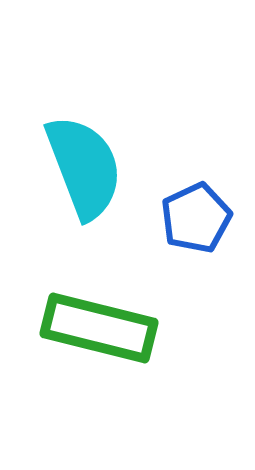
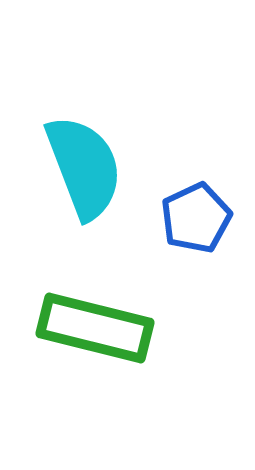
green rectangle: moved 4 px left
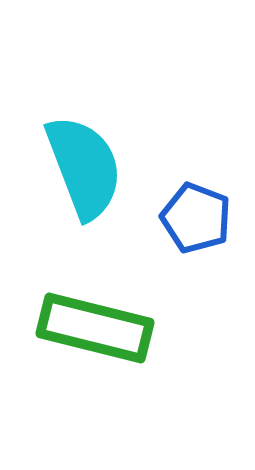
blue pentagon: rotated 26 degrees counterclockwise
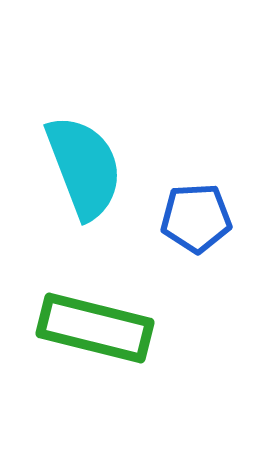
blue pentagon: rotated 24 degrees counterclockwise
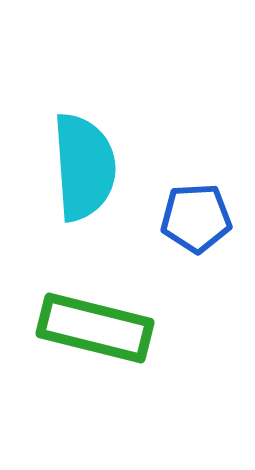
cyan semicircle: rotated 17 degrees clockwise
